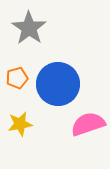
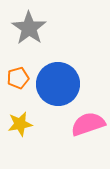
orange pentagon: moved 1 px right
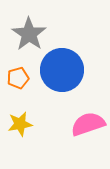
gray star: moved 6 px down
blue circle: moved 4 px right, 14 px up
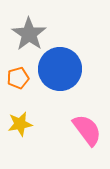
blue circle: moved 2 px left, 1 px up
pink semicircle: moved 1 px left, 6 px down; rotated 72 degrees clockwise
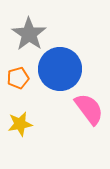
pink semicircle: moved 2 px right, 21 px up
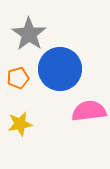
pink semicircle: moved 2 px down; rotated 60 degrees counterclockwise
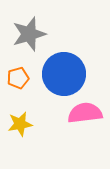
gray star: rotated 20 degrees clockwise
blue circle: moved 4 px right, 5 px down
pink semicircle: moved 4 px left, 2 px down
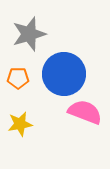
orange pentagon: rotated 15 degrees clockwise
pink semicircle: moved 1 px up; rotated 28 degrees clockwise
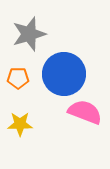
yellow star: rotated 10 degrees clockwise
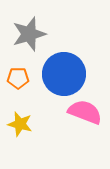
yellow star: rotated 15 degrees clockwise
